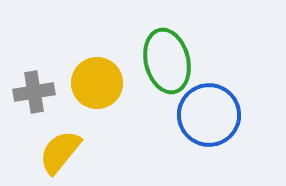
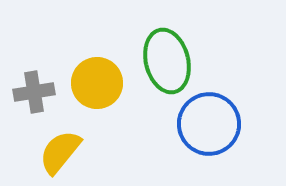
blue circle: moved 9 px down
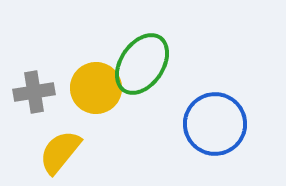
green ellipse: moved 25 px left, 3 px down; rotated 48 degrees clockwise
yellow circle: moved 1 px left, 5 px down
blue circle: moved 6 px right
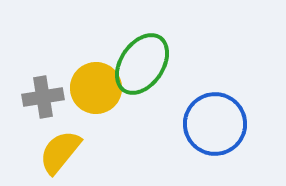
gray cross: moved 9 px right, 5 px down
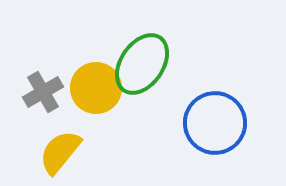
gray cross: moved 5 px up; rotated 21 degrees counterclockwise
blue circle: moved 1 px up
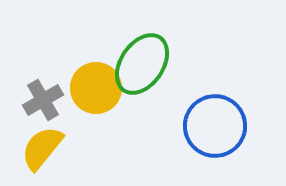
gray cross: moved 8 px down
blue circle: moved 3 px down
yellow semicircle: moved 18 px left, 4 px up
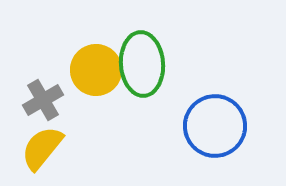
green ellipse: rotated 38 degrees counterclockwise
yellow circle: moved 18 px up
